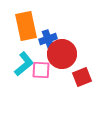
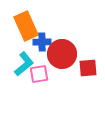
orange rectangle: rotated 12 degrees counterclockwise
blue cross: moved 6 px left, 3 px down; rotated 18 degrees clockwise
pink square: moved 2 px left, 4 px down; rotated 12 degrees counterclockwise
red square: moved 6 px right, 9 px up; rotated 18 degrees clockwise
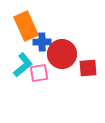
cyan L-shape: moved 1 px left, 1 px down
pink square: moved 1 px up
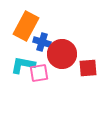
orange rectangle: rotated 52 degrees clockwise
blue cross: rotated 18 degrees clockwise
cyan L-shape: rotated 130 degrees counterclockwise
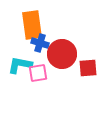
orange rectangle: moved 6 px right, 1 px up; rotated 36 degrees counterclockwise
blue cross: moved 2 px left, 1 px down
cyan L-shape: moved 3 px left
pink square: moved 1 px left
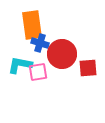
pink square: moved 1 px up
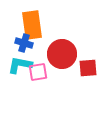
blue cross: moved 16 px left
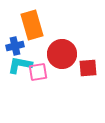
orange rectangle: rotated 8 degrees counterclockwise
blue cross: moved 9 px left, 3 px down; rotated 30 degrees counterclockwise
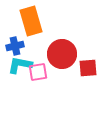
orange rectangle: moved 1 px left, 4 px up
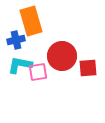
blue cross: moved 1 px right, 6 px up
red circle: moved 2 px down
